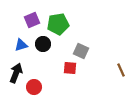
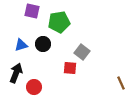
purple square: moved 9 px up; rotated 35 degrees clockwise
green pentagon: moved 1 px right, 2 px up
gray square: moved 1 px right, 1 px down; rotated 14 degrees clockwise
brown line: moved 13 px down
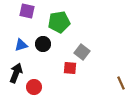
purple square: moved 5 px left
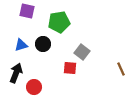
brown line: moved 14 px up
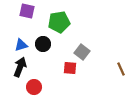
black arrow: moved 4 px right, 6 px up
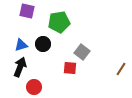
brown line: rotated 56 degrees clockwise
